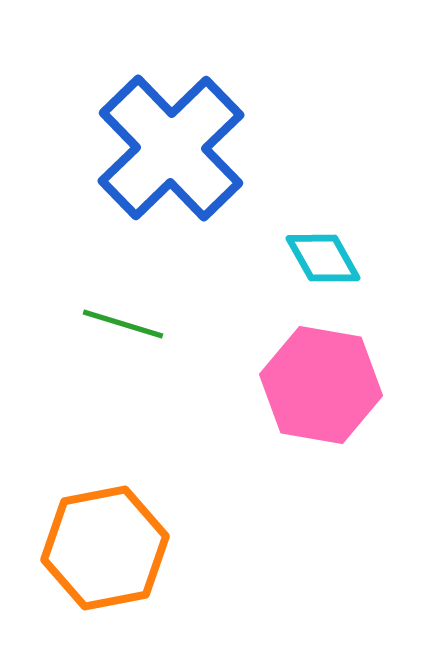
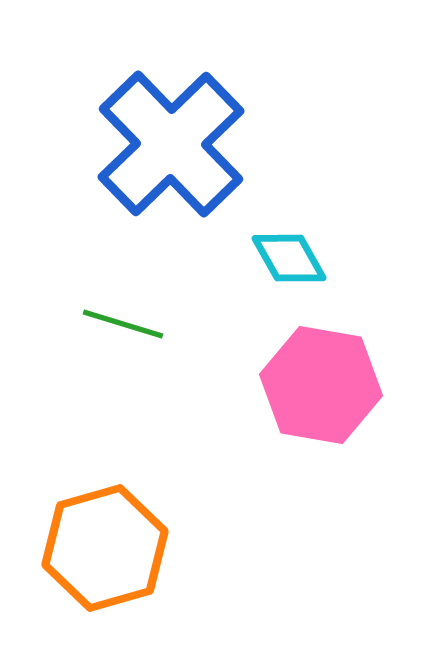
blue cross: moved 4 px up
cyan diamond: moved 34 px left
orange hexagon: rotated 5 degrees counterclockwise
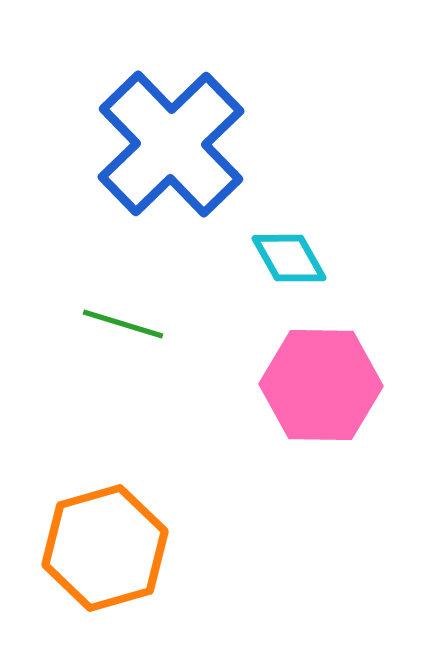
pink hexagon: rotated 9 degrees counterclockwise
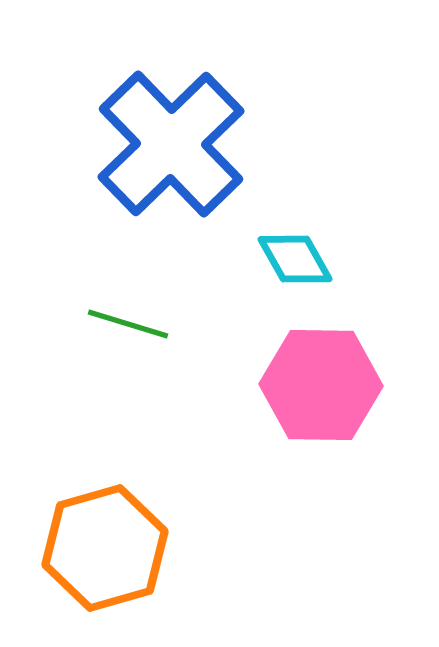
cyan diamond: moved 6 px right, 1 px down
green line: moved 5 px right
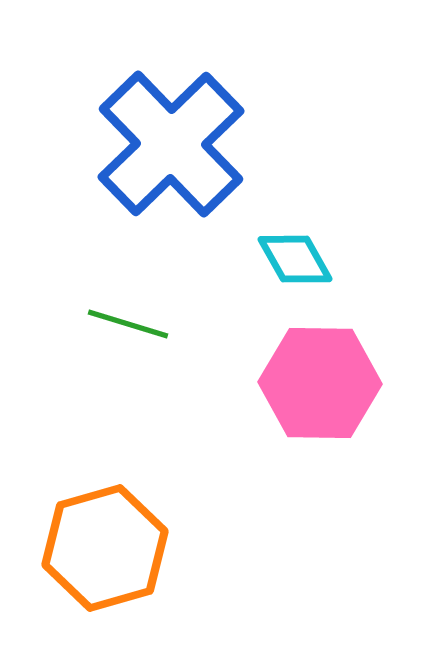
pink hexagon: moved 1 px left, 2 px up
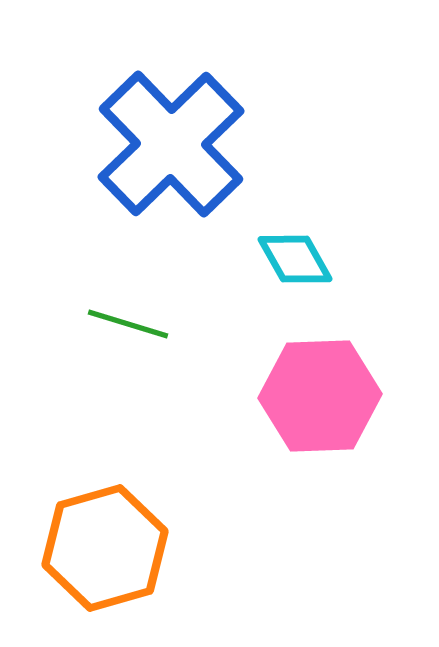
pink hexagon: moved 13 px down; rotated 3 degrees counterclockwise
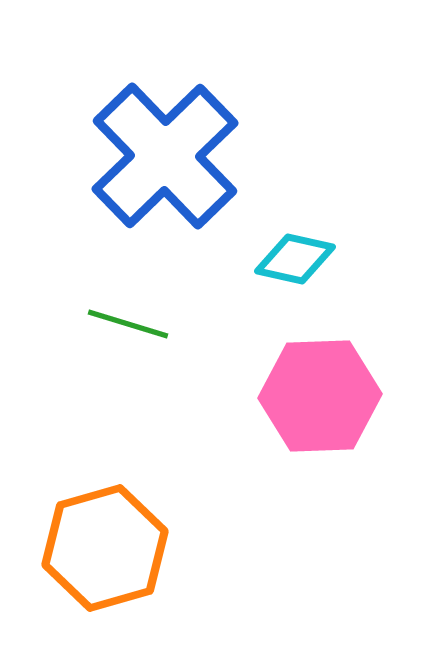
blue cross: moved 6 px left, 12 px down
cyan diamond: rotated 48 degrees counterclockwise
